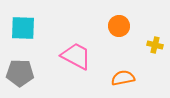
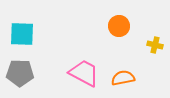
cyan square: moved 1 px left, 6 px down
pink trapezoid: moved 8 px right, 17 px down
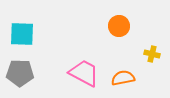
yellow cross: moved 3 px left, 9 px down
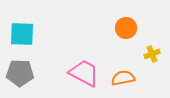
orange circle: moved 7 px right, 2 px down
yellow cross: rotated 35 degrees counterclockwise
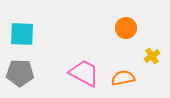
yellow cross: moved 2 px down; rotated 14 degrees counterclockwise
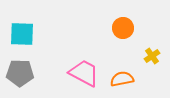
orange circle: moved 3 px left
orange semicircle: moved 1 px left, 1 px down
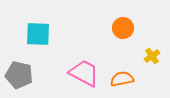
cyan square: moved 16 px right
gray pentagon: moved 1 px left, 2 px down; rotated 12 degrees clockwise
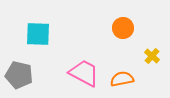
yellow cross: rotated 14 degrees counterclockwise
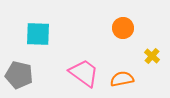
pink trapezoid: rotated 8 degrees clockwise
